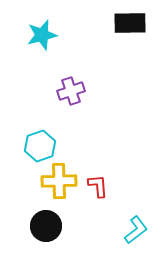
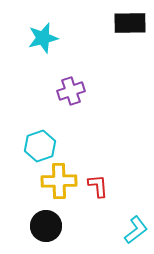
cyan star: moved 1 px right, 3 px down
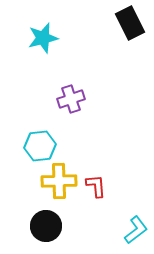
black rectangle: rotated 64 degrees clockwise
purple cross: moved 8 px down
cyan hexagon: rotated 12 degrees clockwise
red L-shape: moved 2 px left
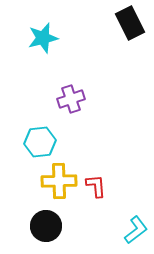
cyan hexagon: moved 4 px up
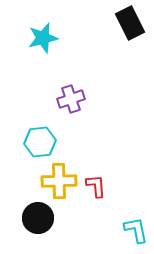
black circle: moved 8 px left, 8 px up
cyan L-shape: rotated 64 degrees counterclockwise
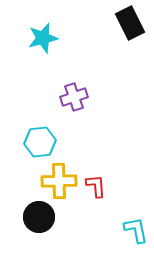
purple cross: moved 3 px right, 2 px up
black circle: moved 1 px right, 1 px up
